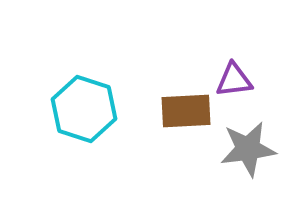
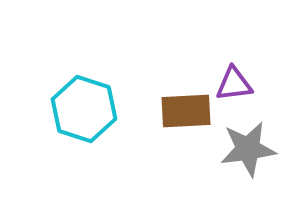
purple triangle: moved 4 px down
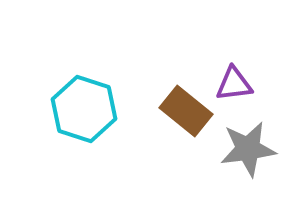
brown rectangle: rotated 42 degrees clockwise
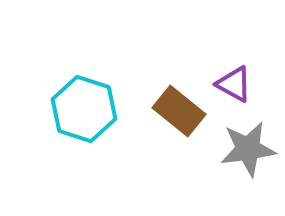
purple triangle: rotated 36 degrees clockwise
brown rectangle: moved 7 px left
